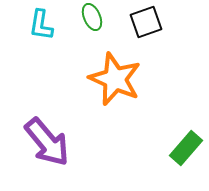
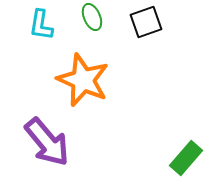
orange star: moved 32 px left, 1 px down
green rectangle: moved 10 px down
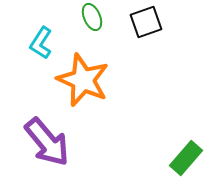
cyan L-shape: moved 18 px down; rotated 24 degrees clockwise
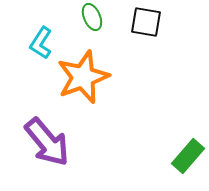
black square: rotated 28 degrees clockwise
orange star: moved 3 px up; rotated 28 degrees clockwise
green rectangle: moved 2 px right, 2 px up
